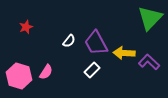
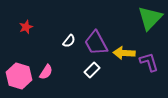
purple L-shape: rotated 30 degrees clockwise
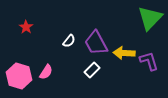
red star: rotated 16 degrees counterclockwise
purple L-shape: moved 1 px up
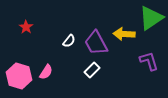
green triangle: moved 1 px right; rotated 12 degrees clockwise
yellow arrow: moved 19 px up
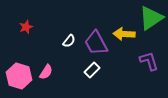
red star: rotated 16 degrees clockwise
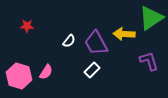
red star: moved 1 px right, 1 px up; rotated 24 degrees clockwise
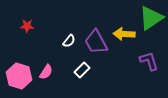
purple trapezoid: moved 1 px up
white rectangle: moved 10 px left
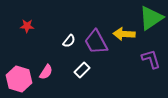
purple L-shape: moved 2 px right, 2 px up
pink hexagon: moved 3 px down
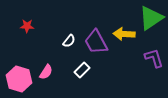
purple L-shape: moved 3 px right, 1 px up
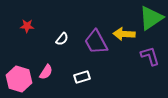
white semicircle: moved 7 px left, 2 px up
purple L-shape: moved 4 px left, 2 px up
white rectangle: moved 7 px down; rotated 28 degrees clockwise
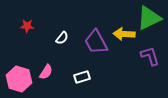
green triangle: moved 2 px left; rotated 8 degrees clockwise
white semicircle: moved 1 px up
